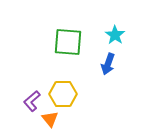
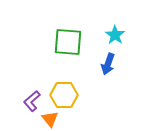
yellow hexagon: moved 1 px right, 1 px down
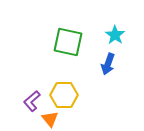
green square: rotated 8 degrees clockwise
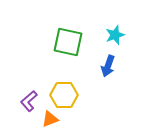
cyan star: rotated 18 degrees clockwise
blue arrow: moved 2 px down
purple L-shape: moved 3 px left
orange triangle: rotated 48 degrees clockwise
